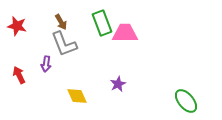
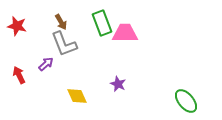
purple arrow: rotated 140 degrees counterclockwise
purple star: rotated 21 degrees counterclockwise
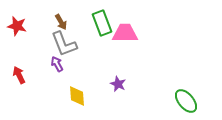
purple arrow: moved 11 px right; rotated 77 degrees counterclockwise
yellow diamond: rotated 20 degrees clockwise
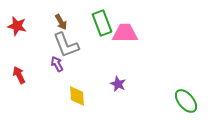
gray L-shape: moved 2 px right, 1 px down
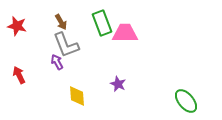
purple arrow: moved 2 px up
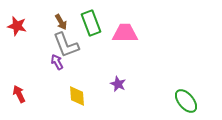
green rectangle: moved 11 px left
red arrow: moved 19 px down
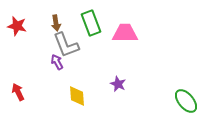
brown arrow: moved 5 px left, 1 px down; rotated 21 degrees clockwise
red arrow: moved 1 px left, 2 px up
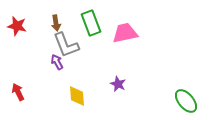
pink trapezoid: rotated 12 degrees counterclockwise
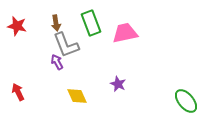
yellow diamond: rotated 20 degrees counterclockwise
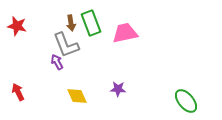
brown arrow: moved 15 px right
purple star: moved 5 px down; rotated 21 degrees counterclockwise
